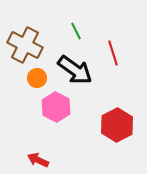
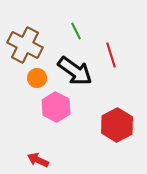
red line: moved 2 px left, 2 px down
black arrow: moved 1 px down
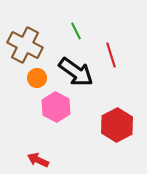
black arrow: moved 1 px right, 1 px down
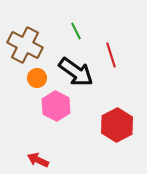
pink hexagon: moved 1 px up
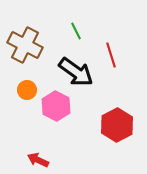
orange circle: moved 10 px left, 12 px down
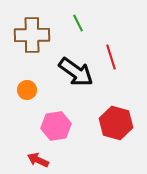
green line: moved 2 px right, 8 px up
brown cross: moved 7 px right, 10 px up; rotated 28 degrees counterclockwise
red line: moved 2 px down
pink hexagon: moved 20 px down; rotated 24 degrees clockwise
red hexagon: moved 1 px left, 2 px up; rotated 16 degrees counterclockwise
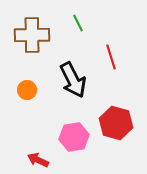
black arrow: moved 3 px left, 8 px down; rotated 27 degrees clockwise
pink hexagon: moved 18 px right, 11 px down
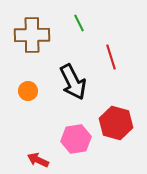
green line: moved 1 px right
black arrow: moved 2 px down
orange circle: moved 1 px right, 1 px down
pink hexagon: moved 2 px right, 2 px down
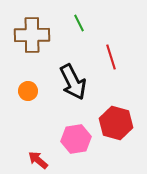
red arrow: rotated 15 degrees clockwise
